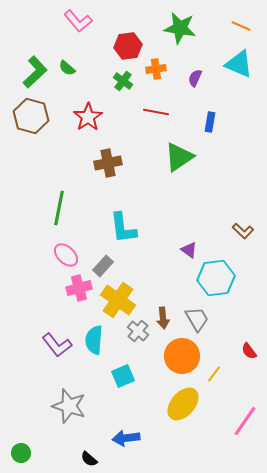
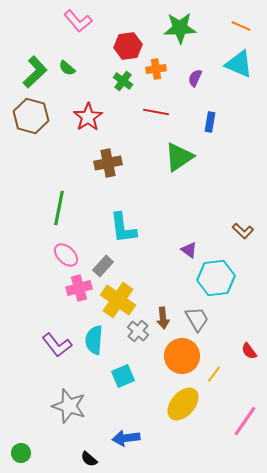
green star: rotated 12 degrees counterclockwise
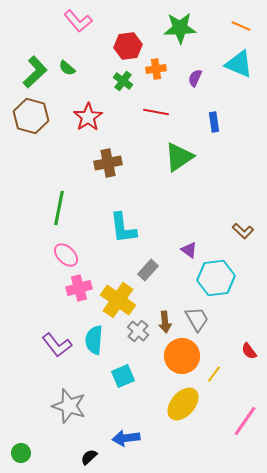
blue rectangle: moved 4 px right; rotated 18 degrees counterclockwise
gray rectangle: moved 45 px right, 4 px down
brown arrow: moved 2 px right, 4 px down
black semicircle: moved 2 px up; rotated 96 degrees clockwise
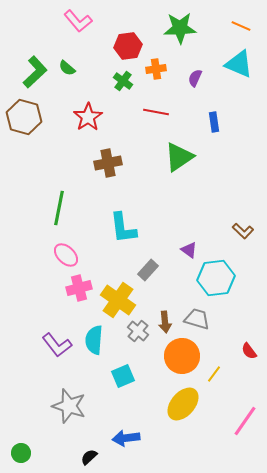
brown hexagon: moved 7 px left, 1 px down
gray trapezoid: rotated 44 degrees counterclockwise
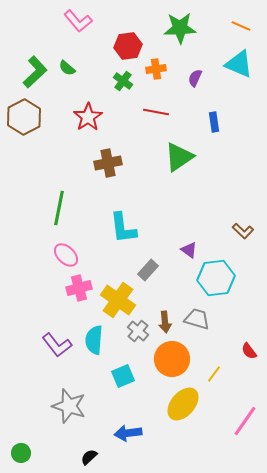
brown hexagon: rotated 16 degrees clockwise
orange circle: moved 10 px left, 3 px down
blue arrow: moved 2 px right, 5 px up
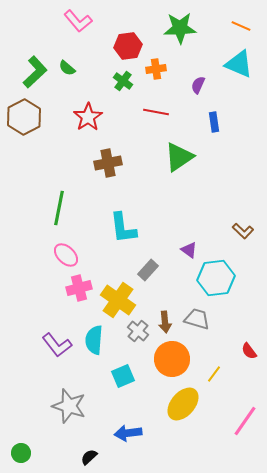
purple semicircle: moved 3 px right, 7 px down
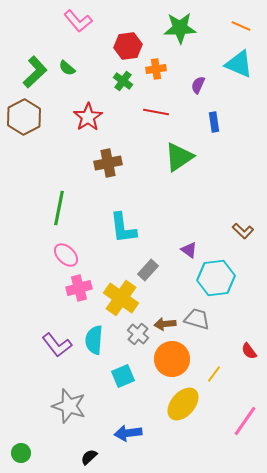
yellow cross: moved 3 px right, 2 px up
brown arrow: moved 2 px down; rotated 90 degrees clockwise
gray cross: moved 3 px down
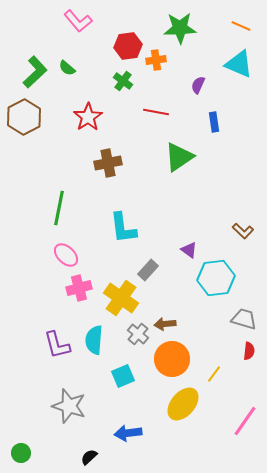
orange cross: moved 9 px up
gray trapezoid: moved 47 px right
purple L-shape: rotated 24 degrees clockwise
red semicircle: rotated 138 degrees counterclockwise
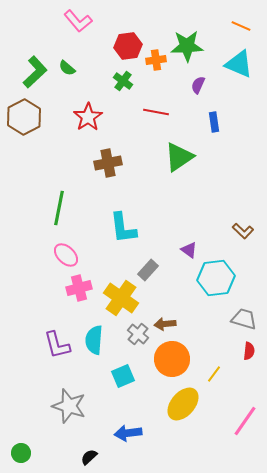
green star: moved 7 px right, 18 px down
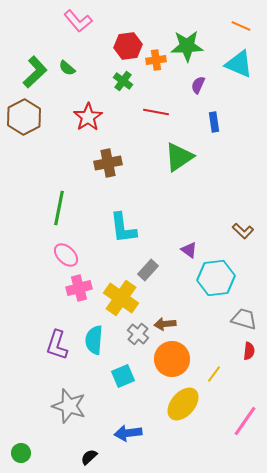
purple L-shape: rotated 32 degrees clockwise
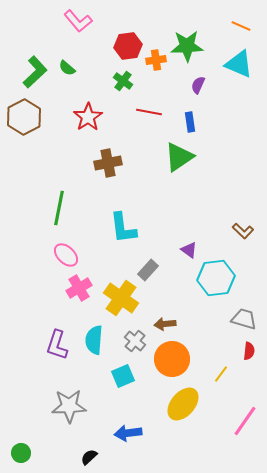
red line: moved 7 px left
blue rectangle: moved 24 px left
pink cross: rotated 15 degrees counterclockwise
gray cross: moved 3 px left, 7 px down
yellow line: moved 7 px right
gray star: rotated 20 degrees counterclockwise
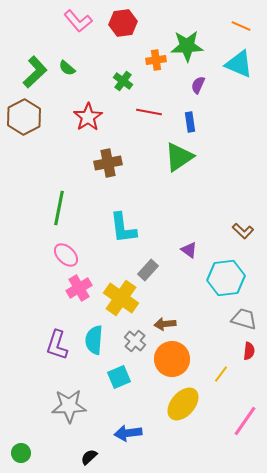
red hexagon: moved 5 px left, 23 px up
cyan hexagon: moved 10 px right
cyan square: moved 4 px left, 1 px down
